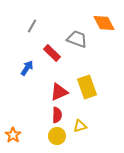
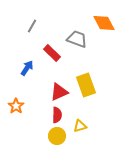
yellow rectangle: moved 1 px left, 2 px up
orange star: moved 3 px right, 29 px up
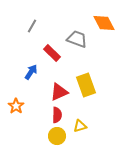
blue arrow: moved 4 px right, 4 px down
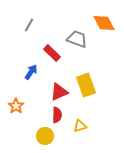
gray line: moved 3 px left, 1 px up
yellow circle: moved 12 px left
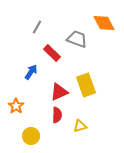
gray line: moved 8 px right, 2 px down
yellow circle: moved 14 px left
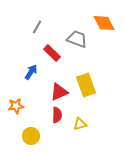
orange star: rotated 28 degrees clockwise
yellow triangle: moved 2 px up
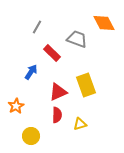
red triangle: moved 1 px left
orange star: rotated 21 degrees counterclockwise
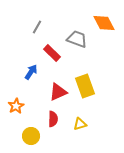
yellow rectangle: moved 1 px left, 1 px down
red semicircle: moved 4 px left, 4 px down
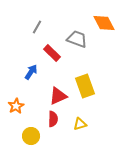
red triangle: moved 4 px down
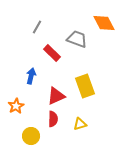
blue arrow: moved 4 px down; rotated 21 degrees counterclockwise
red triangle: moved 2 px left
